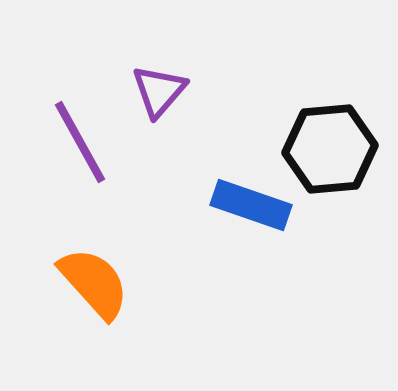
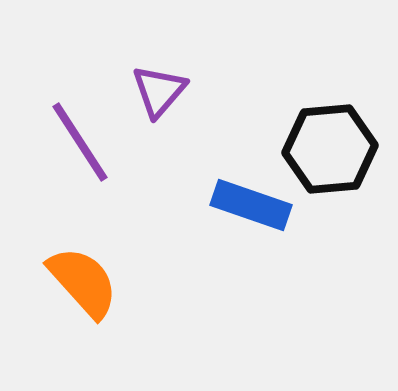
purple line: rotated 4 degrees counterclockwise
orange semicircle: moved 11 px left, 1 px up
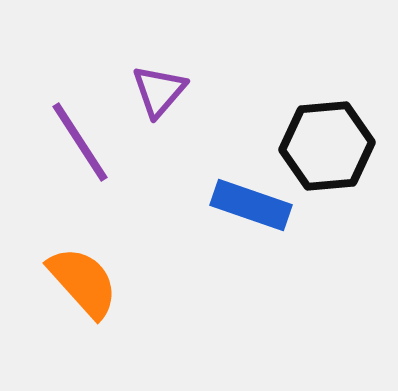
black hexagon: moved 3 px left, 3 px up
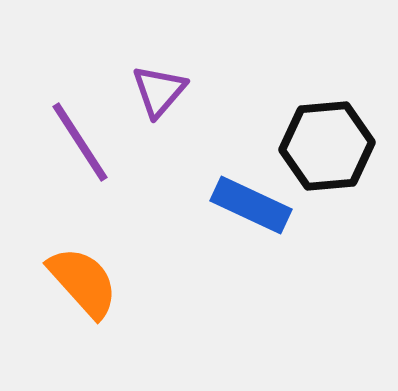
blue rectangle: rotated 6 degrees clockwise
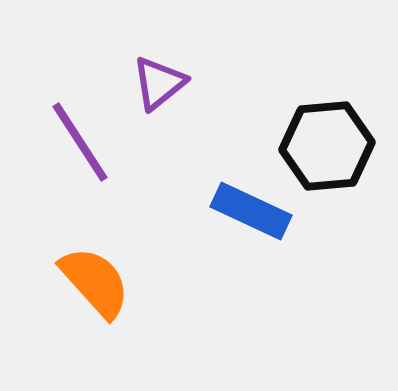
purple triangle: moved 8 px up; rotated 10 degrees clockwise
blue rectangle: moved 6 px down
orange semicircle: moved 12 px right
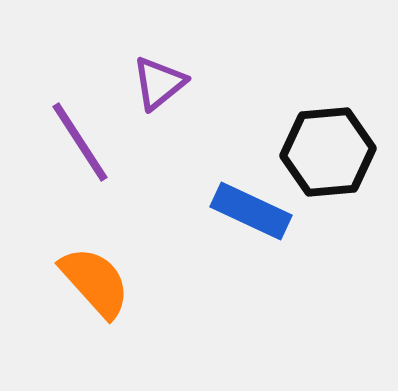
black hexagon: moved 1 px right, 6 px down
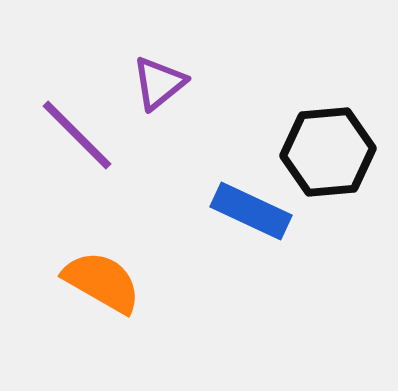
purple line: moved 3 px left, 7 px up; rotated 12 degrees counterclockwise
orange semicircle: moved 7 px right; rotated 18 degrees counterclockwise
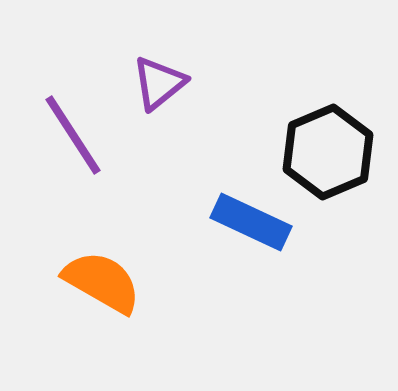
purple line: moved 4 px left; rotated 12 degrees clockwise
black hexagon: rotated 18 degrees counterclockwise
blue rectangle: moved 11 px down
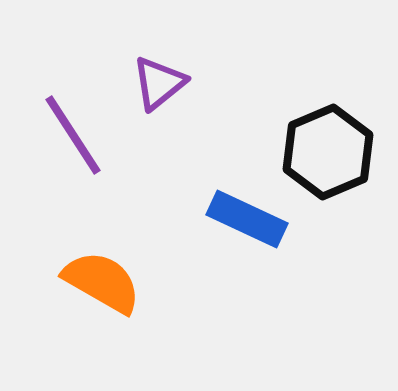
blue rectangle: moved 4 px left, 3 px up
